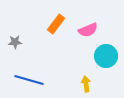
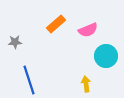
orange rectangle: rotated 12 degrees clockwise
blue line: rotated 56 degrees clockwise
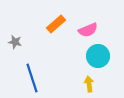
gray star: rotated 16 degrees clockwise
cyan circle: moved 8 px left
blue line: moved 3 px right, 2 px up
yellow arrow: moved 3 px right
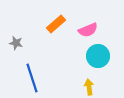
gray star: moved 1 px right, 1 px down
yellow arrow: moved 3 px down
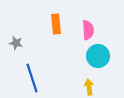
orange rectangle: rotated 54 degrees counterclockwise
pink semicircle: rotated 72 degrees counterclockwise
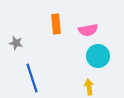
pink semicircle: rotated 84 degrees clockwise
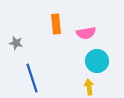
pink semicircle: moved 2 px left, 3 px down
cyan circle: moved 1 px left, 5 px down
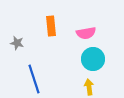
orange rectangle: moved 5 px left, 2 px down
gray star: moved 1 px right
cyan circle: moved 4 px left, 2 px up
blue line: moved 2 px right, 1 px down
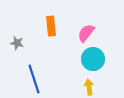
pink semicircle: rotated 138 degrees clockwise
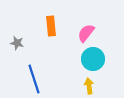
yellow arrow: moved 1 px up
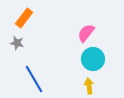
orange rectangle: moved 27 px left, 8 px up; rotated 42 degrees clockwise
blue line: rotated 12 degrees counterclockwise
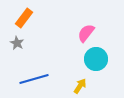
gray star: rotated 16 degrees clockwise
cyan circle: moved 3 px right
blue line: rotated 76 degrees counterclockwise
yellow arrow: moved 9 px left; rotated 42 degrees clockwise
